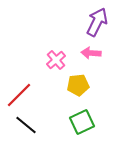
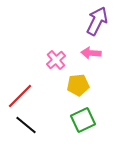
purple arrow: moved 1 px up
red line: moved 1 px right, 1 px down
green square: moved 1 px right, 2 px up
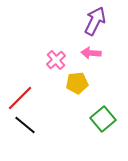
purple arrow: moved 2 px left
yellow pentagon: moved 1 px left, 2 px up
red line: moved 2 px down
green square: moved 20 px right, 1 px up; rotated 15 degrees counterclockwise
black line: moved 1 px left
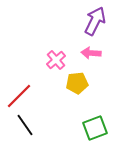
red line: moved 1 px left, 2 px up
green square: moved 8 px left, 9 px down; rotated 20 degrees clockwise
black line: rotated 15 degrees clockwise
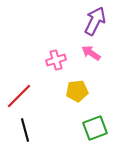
pink arrow: rotated 30 degrees clockwise
pink cross: rotated 24 degrees clockwise
yellow pentagon: moved 8 px down
black line: moved 5 px down; rotated 20 degrees clockwise
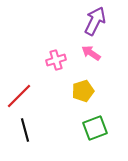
yellow pentagon: moved 6 px right; rotated 10 degrees counterclockwise
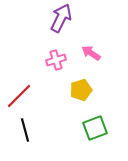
purple arrow: moved 34 px left, 3 px up
yellow pentagon: moved 2 px left, 1 px up
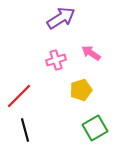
purple arrow: rotated 32 degrees clockwise
green square: rotated 10 degrees counterclockwise
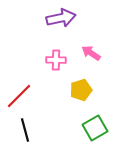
purple arrow: rotated 20 degrees clockwise
pink cross: rotated 18 degrees clockwise
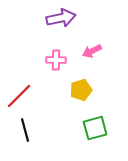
pink arrow: moved 1 px right, 2 px up; rotated 60 degrees counterclockwise
green square: rotated 15 degrees clockwise
